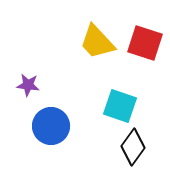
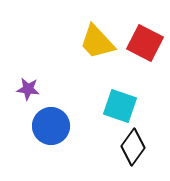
red square: rotated 9 degrees clockwise
purple star: moved 4 px down
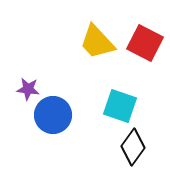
blue circle: moved 2 px right, 11 px up
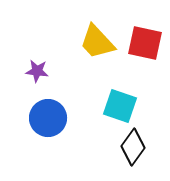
red square: rotated 15 degrees counterclockwise
purple star: moved 9 px right, 18 px up
blue circle: moved 5 px left, 3 px down
